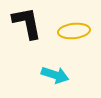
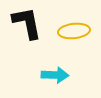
cyan arrow: rotated 16 degrees counterclockwise
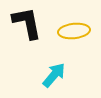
cyan arrow: moved 1 px left; rotated 52 degrees counterclockwise
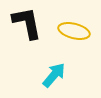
yellow ellipse: rotated 20 degrees clockwise
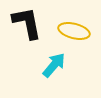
cyan arrow: moved 10 px up
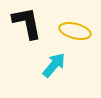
yellow ellipse: moved 1 px right
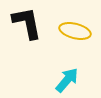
cyan arrow: moved 13 px right, 15 px down
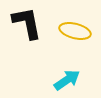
cyan arrow: rotated 16 degrees clockwise
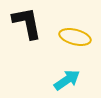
yellow ellipse: moved 6 px down
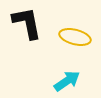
cyan arrow: moved 1 px down
